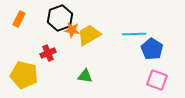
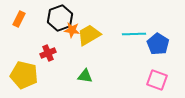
blue pentagon: moved 6 px right, 5 px up
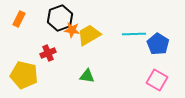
green triangle: moved 2 px right
pink square: rotated 10 degrees clockwise
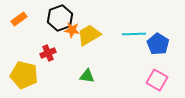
orange rectangle: rotated 28 degrees clockwise
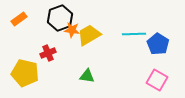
yellow pentagon: moved 1 px right, 2 px up
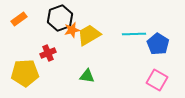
orange star: rotated 21 degrees counterclockwise
yellow pentagon: rotated 16 degrees counterclockwise
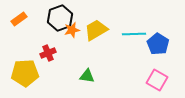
yellow trapezoid: moved 7 px right, 5 px up
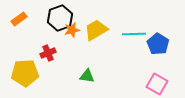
pink square: moved 4 px down
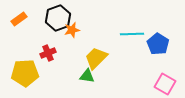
black hexagon: moved 2 px left
yellow trapezoid: moved 28 px down; rotated 15 degrees counterclockwise
cyan line: moved 2 px left
pink square: moved 8 px right
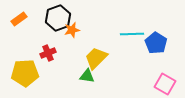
blue pentagon: moved 2 px left, 1 px up
